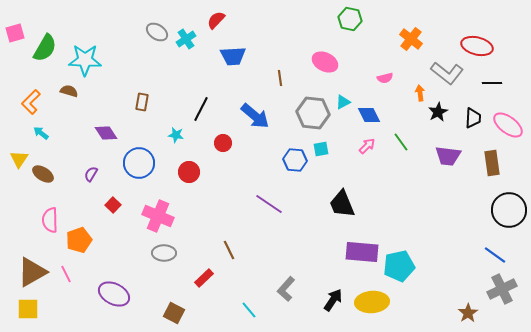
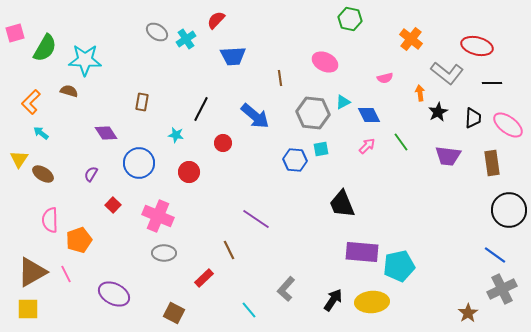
purple line at (269, 204): moved 13 px left, 15 px down
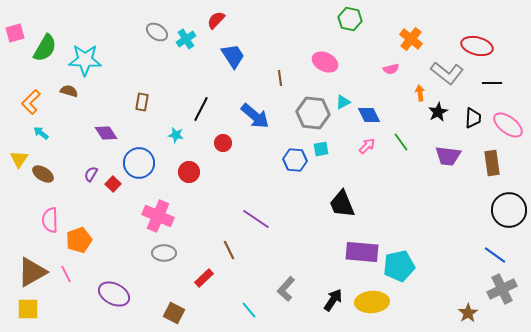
blue trapezoid at (233, 56): rotated 120 degrees counterclockwise
pink semicircle at (385, 78): moved 6 px right, 9 px up
red square at (113, 205): moved 21 px up
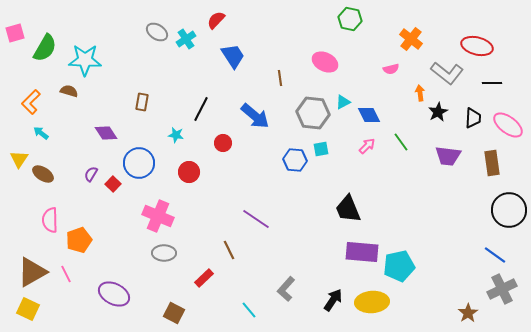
black trapezoid at (342, 204): moved 6 px right, 5 px down
yellow square at (28, 309): rotated 25 degrees clockwise
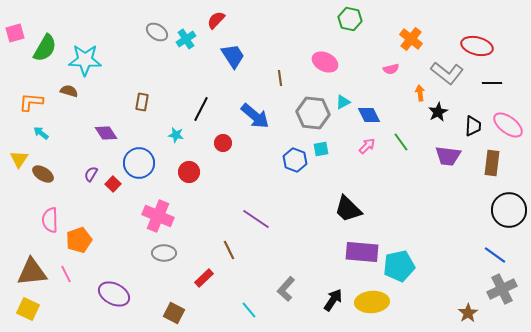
orange L-shape at (31, 102): rotated 50 degrees clockwise
black trapezoid at (473, 118): moved 8 px down
blue hexagon at (295, 160): rotated 15 degrees clockwise
brown rectangle at (492, 163): rotated 15 degrees clockwise
black trapezoid at (348, 209): rotated 24 degrees counterclockwise
brown triangle at (32, 272): rotated 24 degrees clockwise
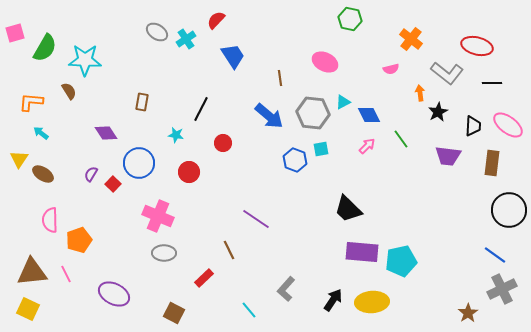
brown semicircle at (69, 91): rotated 42 degrees clockwise
blue arrow at (255, 116): moved 14 px right
green line at (401, 142): moved 3 px up
cyan pentagon at (399, 266): moved 2 px right, 5 px up
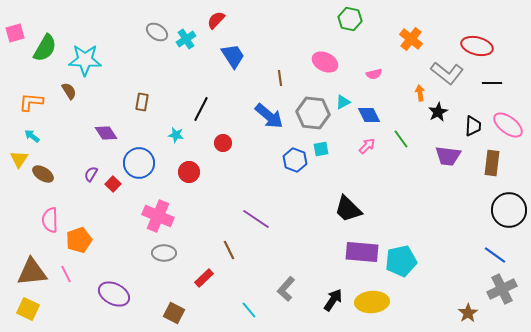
pink semicircle at (391, 69): moved 17 px left, 5 px down
cyan arrow at (41, 133): moved 9 px left, 3 px down
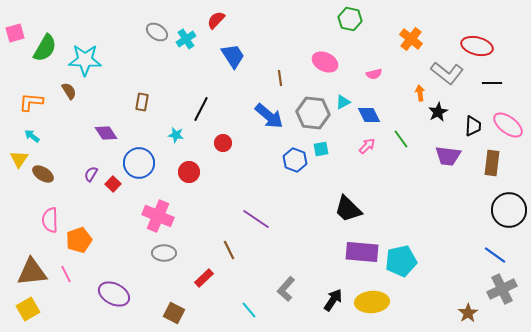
yellow square at (28, 309): rotated 35 degrees clockwise
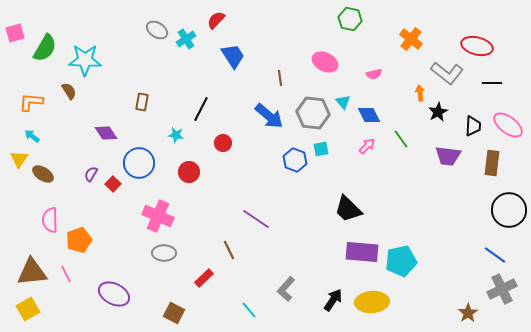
gray ellipse at (157, 32): moved 2 px up
cyan triangle at (343, 102): rotated 42 degrees counterclockwise
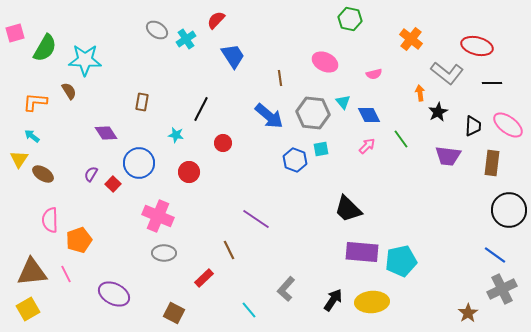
orange L-shape at (31, 102): moved 4 px right
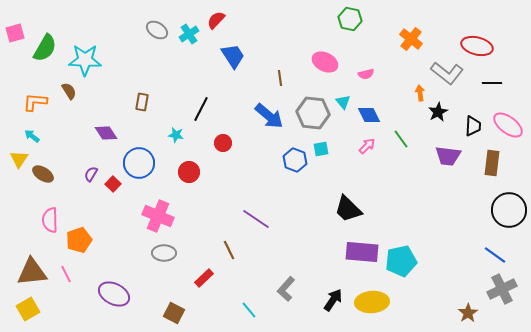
cyan cross at (186, 39): moved 3 px right, 5 px up
pink semicircle at (374, 74): moved 8 px left
